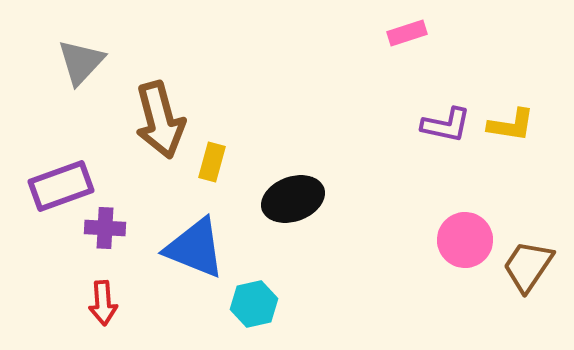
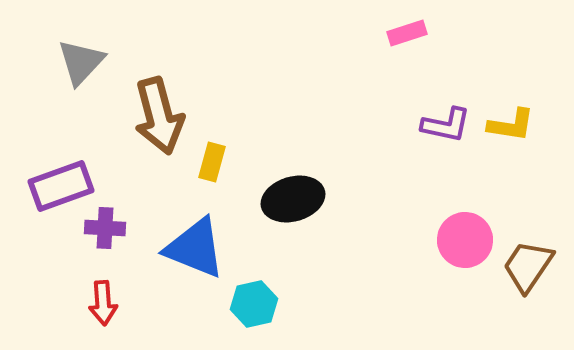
brown arrow: moved 1 px left, 4 px up
black ellipse: rotated 4 degrees clockwise
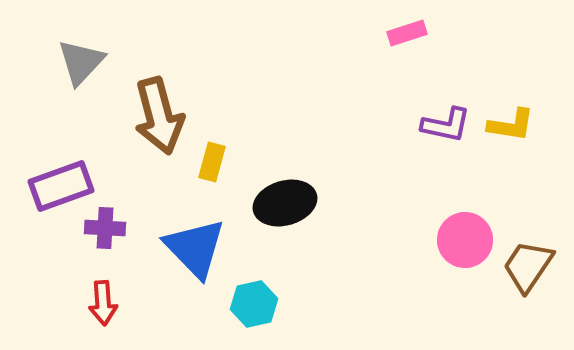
black ellipse: moved 8 px left, 4 px down
blue triangle: rotated 24 degrees clockwise
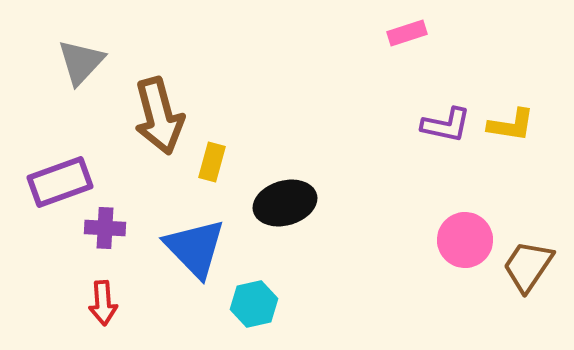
purple rectangle: moved 1 px left, 4 px up
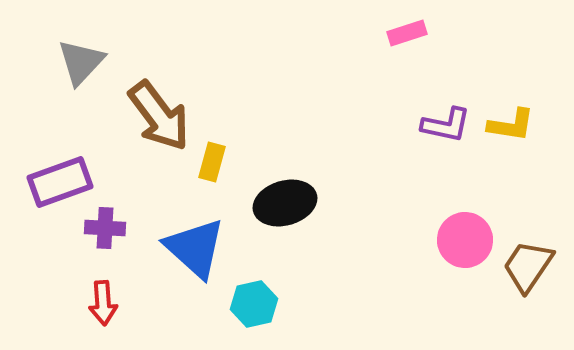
brown arrow: rotated 22 degrees counterclockwise
blue triangle: rotated 4 degrees counterclockwise
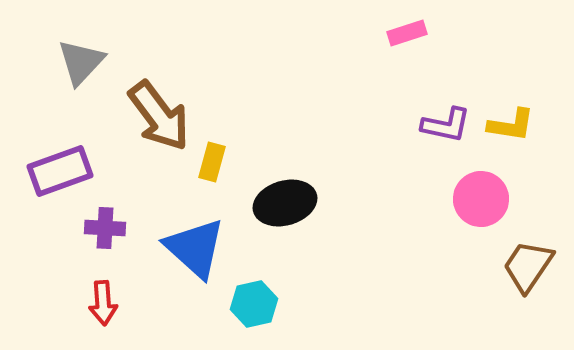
purple rectangle: moved 11 px up
pink circle: moved 16 px right, 41 px up
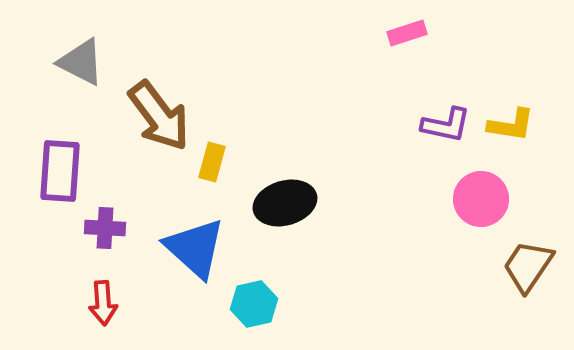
gray triangle: rotated 46 degrees counterclockwise
purple rectangle: rotated 66 degrees counterclockwise
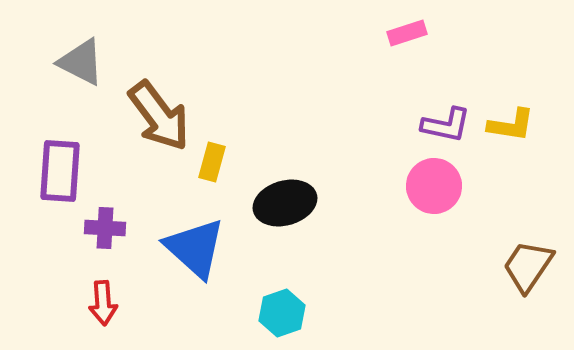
pink circle: moved 47 px left, 13 px up
cyan hexagon: moved 28 px right, 9 px down; rotated 6 degrees counterclockwise
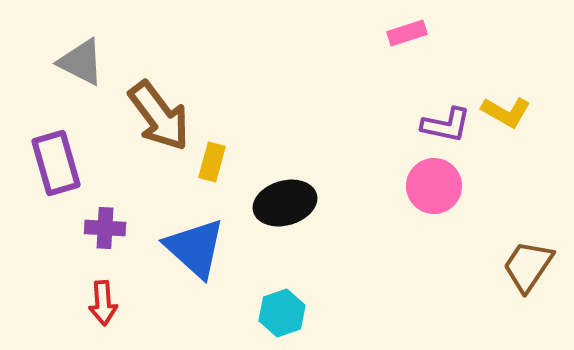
yellow L-shape: moved 5 px left, 13 px up; rotated 21 degrees clockwise
purple rectangle: moved 4 px left, 8 px up; rotated 20 degrees counterclockwise
